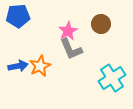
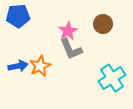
brown circle: moved 2 px right
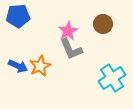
blue arrow: rotated 36 degrees clockwise
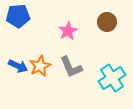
brown circle: moved 4 px right, 2 px up
gray L-shape: moved 18 px down
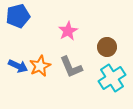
blue pentagon: rotated 10 degrees counterclockwise
brown circle: moved 25 px down
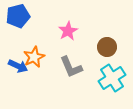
orange star: moved 6 px left, 9 px up
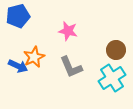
pink star: rotated 30 degrees counterclockwise
brown circle: moved 9 px right, 3 px down
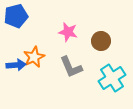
blue pentagon: moved 2 px left
pink star: moved 1 px down
brown circle: moved 15 px left, 9 px up
blue arrow: moved 2 px left, 1 px up; rotated 30 degrees counterclockwise
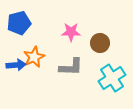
blue pentagon: moved 3 px right, 7 px down
pink star: moved 3 px right; rotated 12 degrees counterclockwise
brown circle: moved 1 px left, 2 px down
gray L-shape: rotated 65 degrees counterclockwise
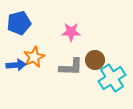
brown circle: moved 5 px left, 17 px down
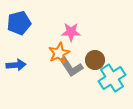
orange star: moved 25 px right, 4 px up
gray L-shape: rotated 55 degrees clockwise
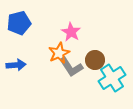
pink star: rotated 30 degrees clockwise
